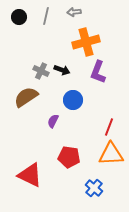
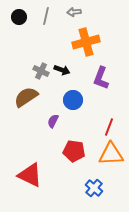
purple L-shape: moved 3 px right, 6 px down
red pentagon: moved 5 px right, 6 px up
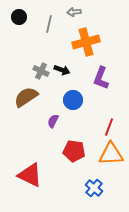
gray line: moved 3 px right, 8 px down
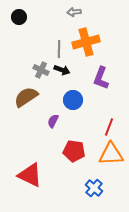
gray line: moved 10 px right, 25 px down; rotated 12 degrees counterclockwise
gray cross: moved 1 px up
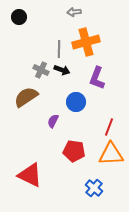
purple L-shape: moved 4 px left
blue circle: moved 3 px right, 2 px down
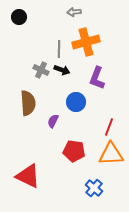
brown semicircle: moved 2 px right, 6 px down; rotated 120 degrees clockwise
red triangle: moved 2 px left, 1 px down
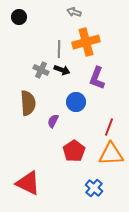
gray arrow: rotated 24 degrees clockwise
red pentagon: rotated 30 degrees clockwise
red triangle: moved 7 px down
